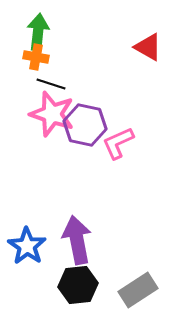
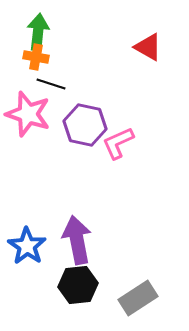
pink star: moved 24 px left
gray rectangle: moved 8 px down
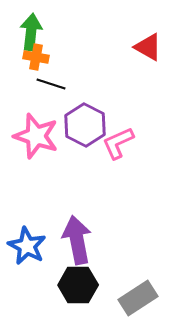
green arrow: moved 7 px left
pink star: moved 8 px right, 22 px down
purple hexagon: rotated 15 degrees clockwise
blue star: rotated 6 degrees counterclockwise
black hexagon: rotated 6 degrees clockwise
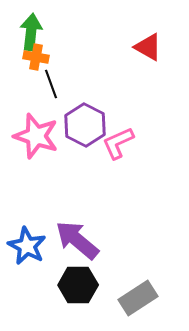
black line: rotated 52 degrees clockwise
purple arrow: rotated 39 degrees counterclockwise
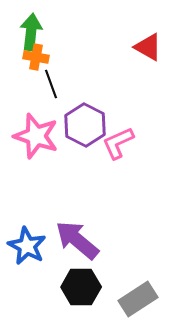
black hexagon: moved 3 px right, 2 px down
gray rectangle: moved 1 px down
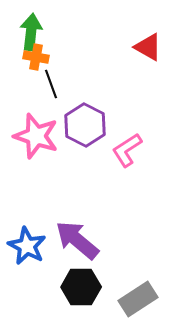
pink L-shape: moved 9 px right, 7 px down; rotated 9 degrees counterclockwise
